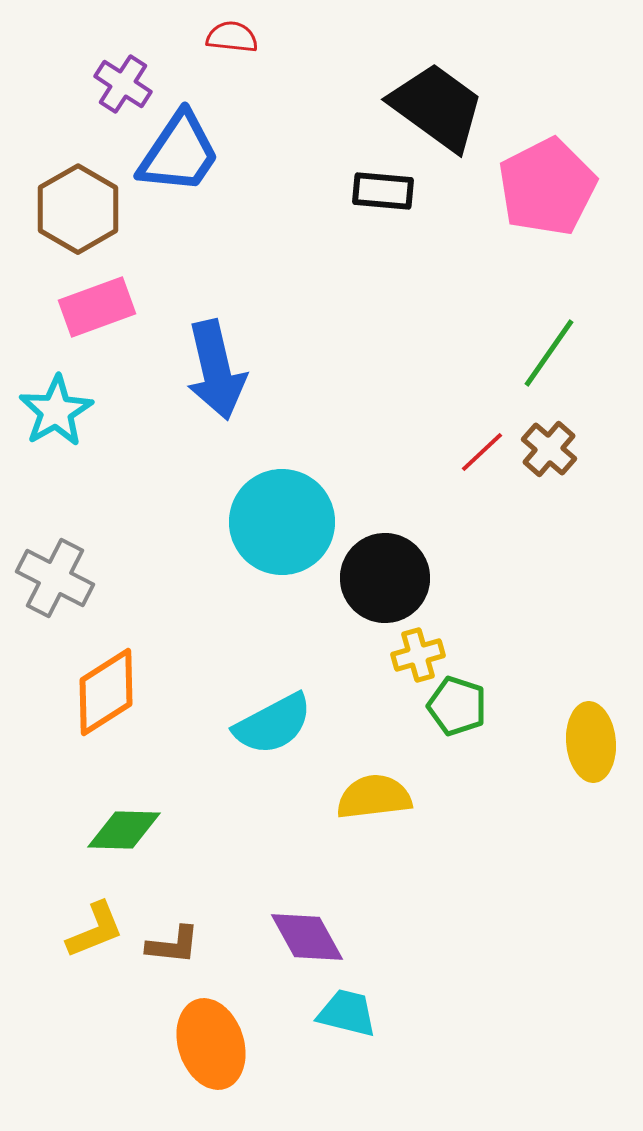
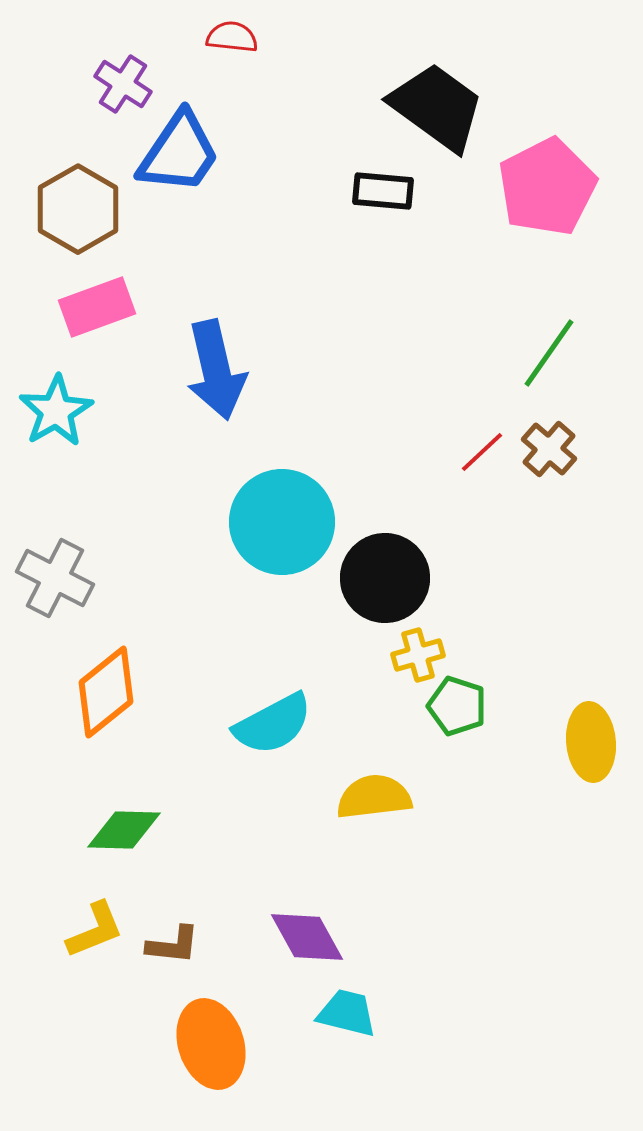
orange diamond: rotated 6 degrees counterclockwise
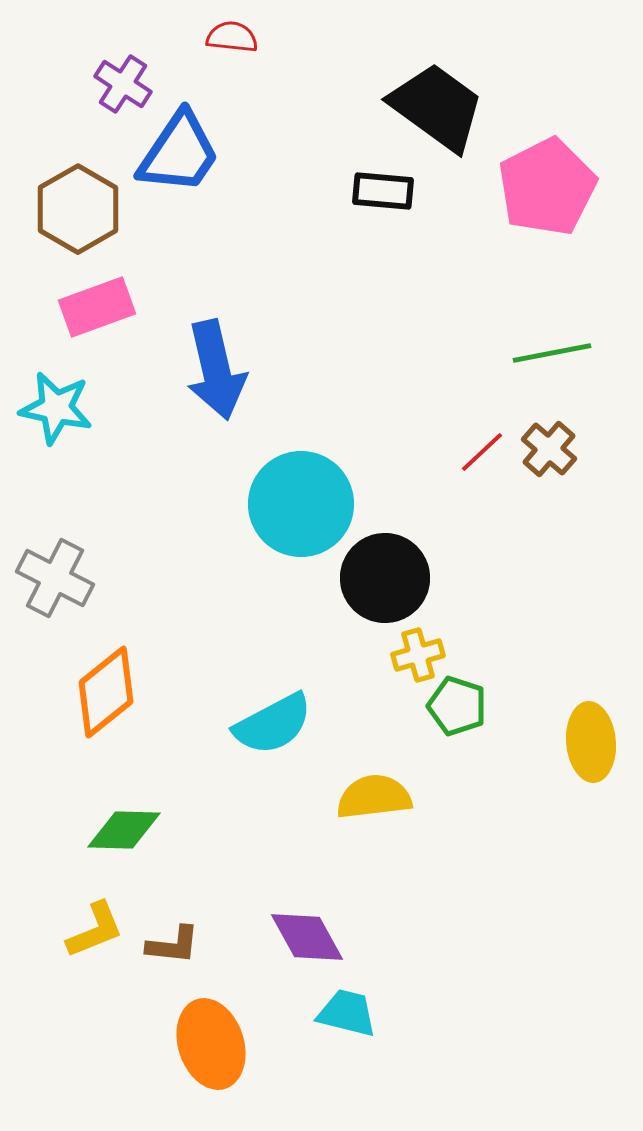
green line: moved 3 px right; rotated 44 degrees clockwise
cyan star: moved 3 px up; rotated 30 degrees counterclockwise
cyan circle: moved 19 px right, 18 px up
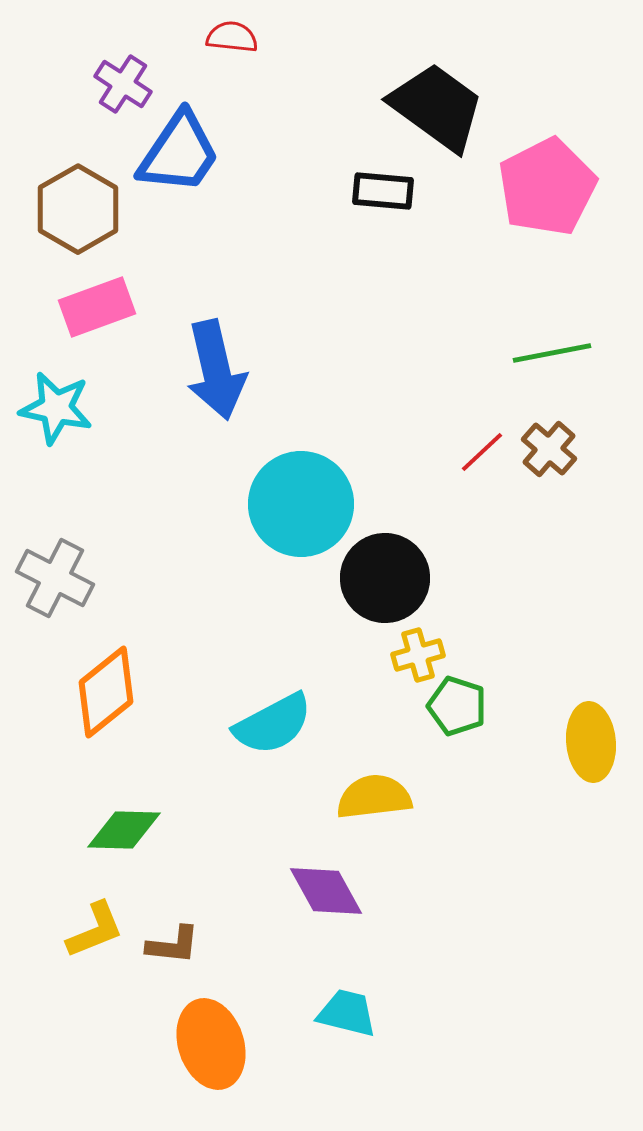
purple diamond: moved 19 px right, 46 px up
